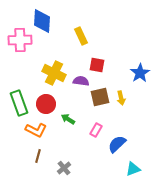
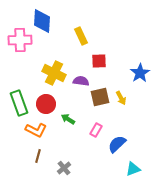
red square: moved 2 px right, 4 px up; rotated 14 degrees counterclockwise
yellow arrow: rotated 16 degrees counterclockwise
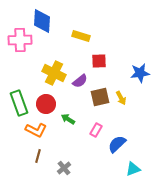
yellow rectangle: rotated 48 degrees counterclockwise
blue star: rotated 24 degrees clockwise
purple semicircle: moved 1 px left; rotated 133 degrees clockwise
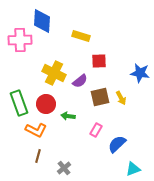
blue star: rotated 18 degrees clockwise
green arrow: moved 3 px up; rotated 24 degrees counterclockwise
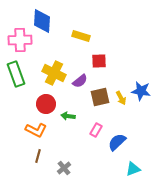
blue star: moved 1 px right, 18 px down
green rectangle: moved 3 px left, 29 px up
blue semicircle: moved 2 px up
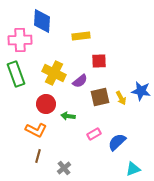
yellow rectangle: rotated 24 degrees counterclockwise
pink rectangle: moved 2 px left, 4 px down; rotated 32 degrees clockwise
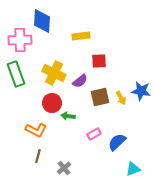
red circle: moved 6 px right, 1 px up
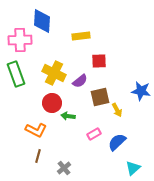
yellow arrow: moved 4 px left, 12 px down
cyan triangle: moved 1 px up; rotated 21 degrees counterclockwise
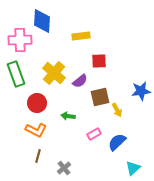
yellow cross: rotated 15 degrees clockwise
blue star: rotated 18 degrees counterclockwise
red circle: moved 15 px left
